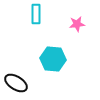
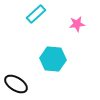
cyan rectangle: rotated 48 degrees clockwise
black ellipse: moved 1 px down
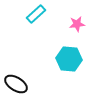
cyan hexagon: moved 16 px right
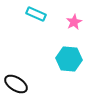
cyan rectangle: rotated 66 degrees clockwise
pink star: moved 3 px left, 2 px up; rotated 21 degrees counterclockwise
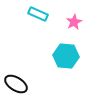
cyan rectangle: moved 2 px right
cyan hexagon: moved 3 px left, 3 px up
